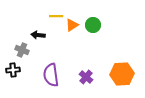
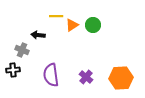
orange hexagon: moved 1 px left, 4 px down
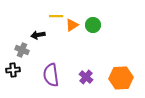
black arrow: rotated 16 degrees counterclockwise
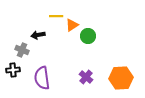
green circle: moved 5 px left, 11 px down
purple semicircle: moved 9 px left, 3 px down
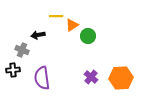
purple cross: moved 5 px right
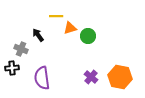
orange triangle: moved 2 px left, 3 px down; rotated 16 degrees clockwise
black arrow: rotated 64 degrees clockwise
gray cross: moved 1 px left, 1 px up
black cross: moved 1 px left, 2 px up
orange hexagon: moved 1 px left, 1 px up; rotated 15 degrees clockwise
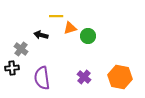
black arrow: moved 3 px right; rotated 40 degrees counterclockwise
gray cross: rotated 16 degrees clockwise
purple cross: moved 7 px left
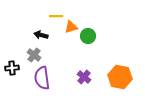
orange triangle: moved 1 px right, 1 px up
gray cross: moved 13 px right, 6 px down
